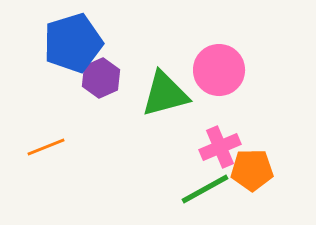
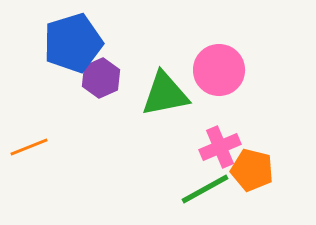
green triangle: rotated 4 degrees clockwise
orange line: moved 17 px left
orange pentagon: rotated 15 degrees clockwise
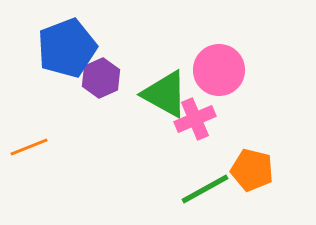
blue pentagon: moved 6 px left, 5 px down; rotated 4 degrees counterclockwise
green triangle: rotated 40 degrees clockwise
pink cross: moved 25 px left, 28 px up
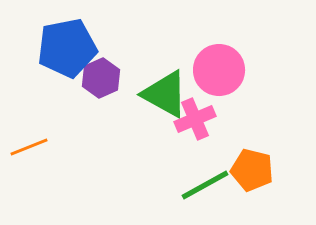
blue pentagon: rotated 10 degrees clockwise
green line: moved 4 px up
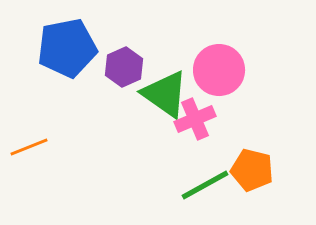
purple hexagon: moved 23 px right, 11 px up
green triangle: rotated 6 degrees clockwise
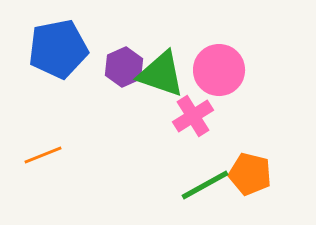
blue pentagon: moved 9 px left, 1 px down
green triangle: moved 4 px left, 20 px up; rotated 16 degrees counterclockwise
pink cross: moved 2 px left, 3 px up; rotated 9 degrees counterclockwise
orange line: moved 14 px right, 8 px down
orange pentagon: moved 2 px left, 4 px down
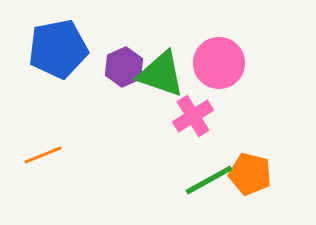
pink circle: moved 7 px up
green line: moved 4 px right, 5 px up
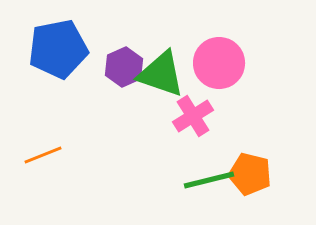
green line: rotated 15 degrees clockwise
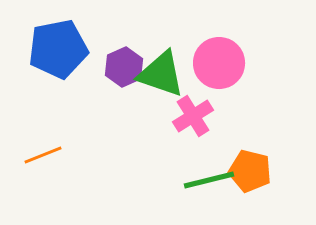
orange pentagon: moved 3 px up
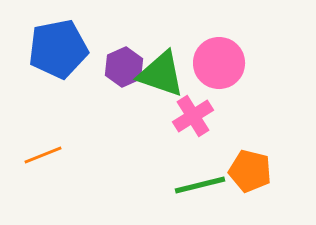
green line: moved 9 px left, 5 px down
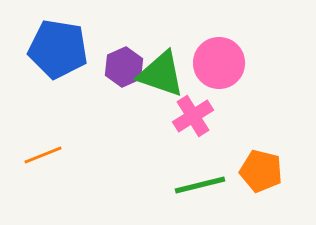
blue pentagon: rotated 20 degrees clockwise
orange pentagon: moved 11 px right
